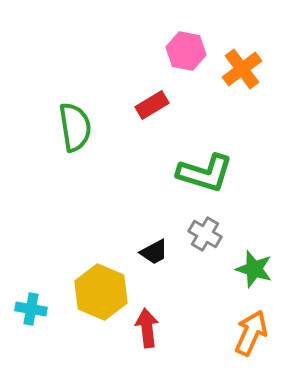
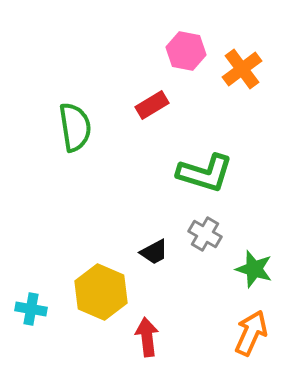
red arrow: moved 9 px down
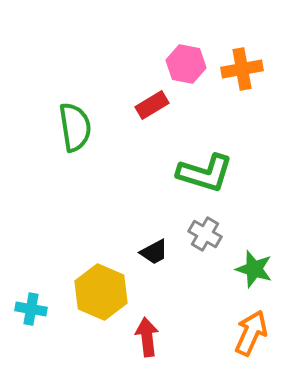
pink hexagon: moved 13 px down
orange cross: rotated 27 degrees clockwise
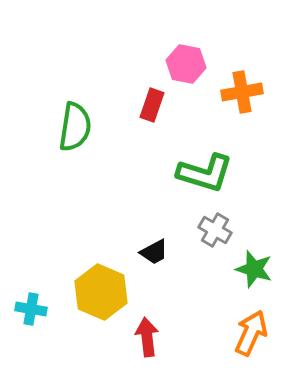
orange cross: moved 23 px down
red rectangle: rotated 40 degrees counterclockwise
green semicircle: rotated 18 degrees clockwise
gray cross: moved 10 px right, 4 px up
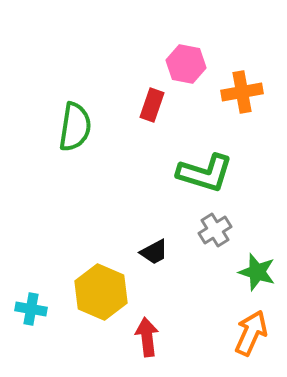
gray cross: rotated 28 degrees clockwise
green star: moved 3 px right, 3 px down
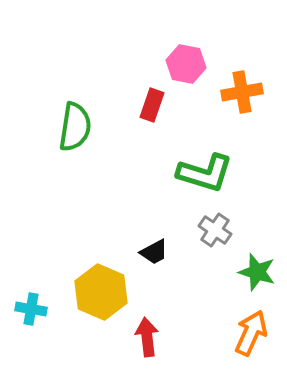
gray cross: rotated 24 degrees counterclockwise
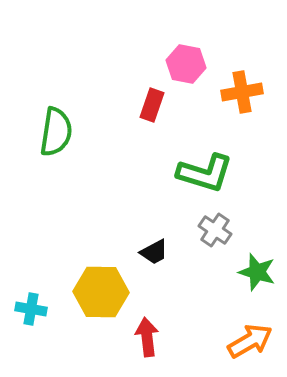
green semicircle: moved 19 px left, 5 px down
yellow hexagon: rotated 22 degrees counterclockwise
orange arrow: moved 1 px left, 8 px down; rotated 36 degrees clockwise
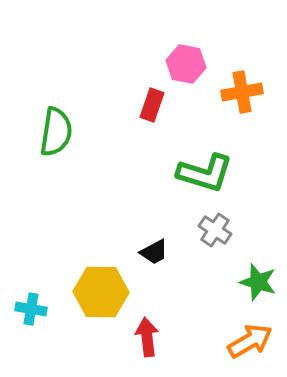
green star: moved 1 px right, 10 px down
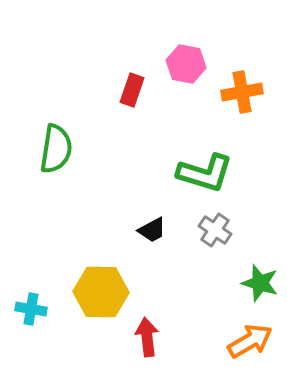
red rectangle: moved 20 px left, 15 px up
green semicircle: moved 17 px down
black trapezoid: moved 2 px left, 22 px up
green star: moved 2 px right, 1 px down
